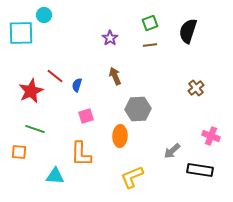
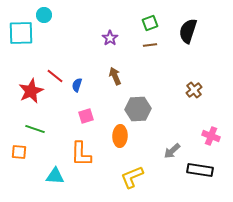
brown cross: moved 2 px left, 2 px down
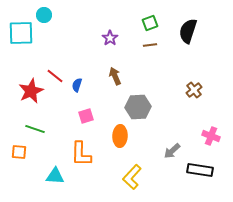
gray hexagon: moved 2 px up
yellow L-shape: rotated 25 degrees counterclockwise
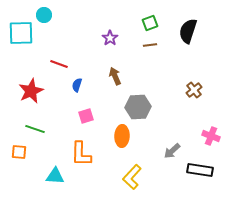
red line: moved 4 px right, 12 px up; rotated 18 degrees counterclockwise
orange ellipse: moved 2 px right
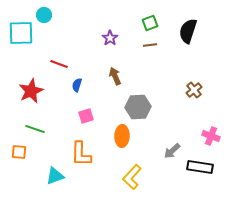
black rectangle: moved 3 px up
cyan triangle: rotated 24 degrees counterclockwise
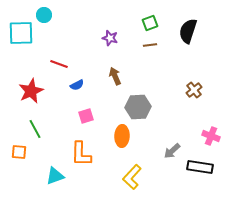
purple star: rotated 21 degrees counterclockwise
blue semicircle: rotated 136 degrees counterclockwise
green line: rotated 42 degrees clockwise
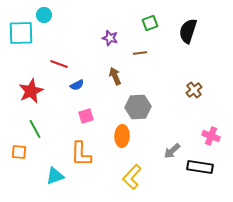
brown line: moved 10 px left, 8 px down
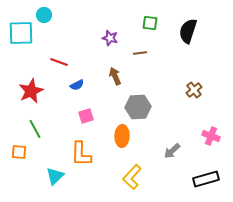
green square: rotated 28 degrees clockwise
red line: moved 2 px up
black rectangle: moved 6 px right, 12 px down; rotated 25 degrees counterclockwise
cyan triangle: rotated 24 degrees counterclockwise
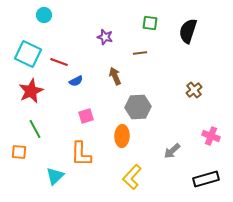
cyan square: moved 7 px right, 21 px down; rotated 28 degrees clockwise
purple star: moved 5 px left, 1 px up
blue semicircle: moved 1 px left, 4 px up
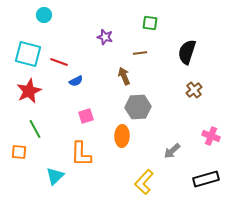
black semicircle: moved 1 px left, 21 px down
cyan square: rotated 12 degrees counterclockwise
brown arrow: moved 9 px right
red star: moved 2 px left
yellow L-shape: moved 12 px right, 5 px down
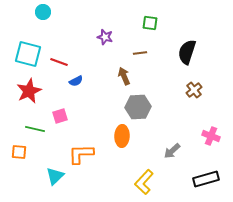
cyan circle: moved 1 px left, 3 px up
pink square: moved 26 px left
green line: rotated 48 degrees counterclockwise
orange L-shape: rotated 88 degrees clockwise
